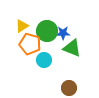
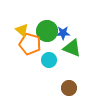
yellow triangle: moved 4 px down; rotated 48 degrees counterclockwise
cyan circle: moved 5 px right
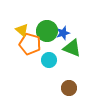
blue star: rotated 16 degrees counterclockwise
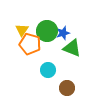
yellow triangle: rotated 24 degrees clockwise
cyan circle: moved 1 px left, 10 px down
brown circle: moved 2 px left
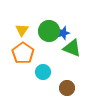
green circle: moved 2 px right
orange pentagon: moved 7 px left, 9 px down; rotated 20 degrees clockwise
cyan circle: moved 5 px left, 2 px down
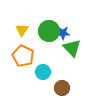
blue star: rotated 16 degrees clockwise
green triangle: rotated 24 degrees clockwise
orange pentagon: moved 3 px down; rotated 10 degrees counterclockwise
brown circle: moved 5 px left
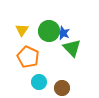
blue star: rotated 24 degrees clockwise
orange pentagon: moved 5 px right, 1 px down
cyan circle: moved 4 px left, 10 px down
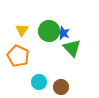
orange pentagon: moved 10 px left, 1 px up
brown circle: moved 1 px left, 1 px up
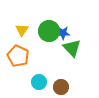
blue star: rotated 24 degrees counterclockwise
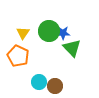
yellow triangle: moved 1 px right, 3 px down
brown circle: moved 6 px left, 1 px up
